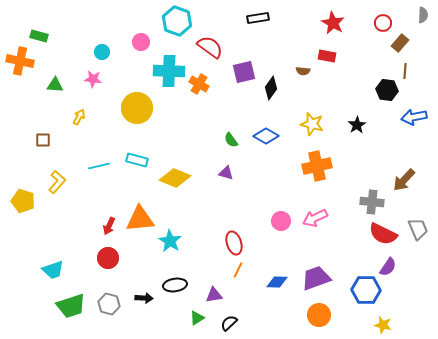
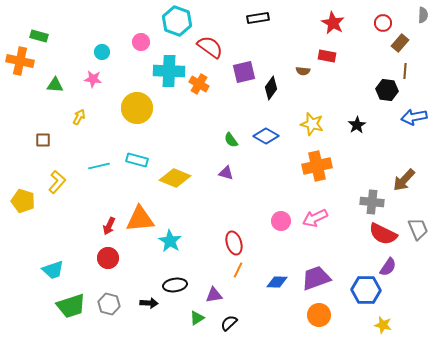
black arrow at (144, 298): moved 5 px right, 5 px down
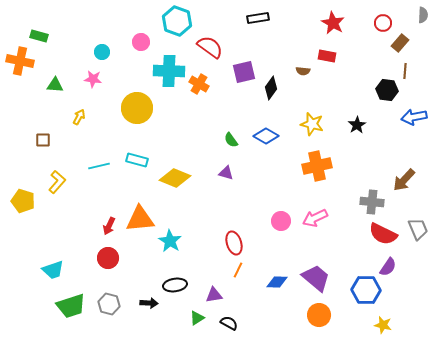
purple trapezoid at (316, 278): rotated 60 degrees clockwise
black semicircle at (229, 323): rotated 72 degrees clockwise
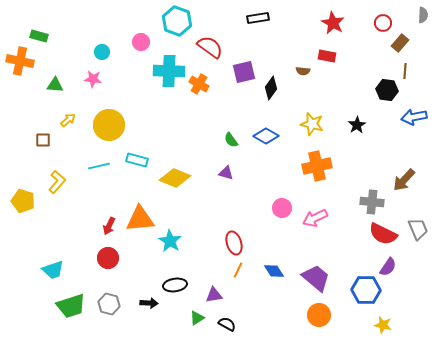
yellow circle at (137, 108): moved 28 px left, 17 px down
yellow arrow at (79, 117): moved 11 px left, 3 px down; rotated 21 degrees clockwise
pink circle at (281, 221): moved 1 px right, 13 px up
blue diamond at (277, 282): moved 3 px left, 11 px up; rotated 55 degrees clockwise
black semicircle at (229, 323): moved 2 px left, 1 px down
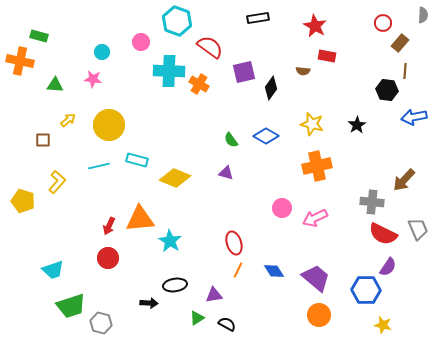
red star at (333, 23): moved 18 px left, 3 px down
gray hexagon at (109, 304): moved 8 px left, 19 px down
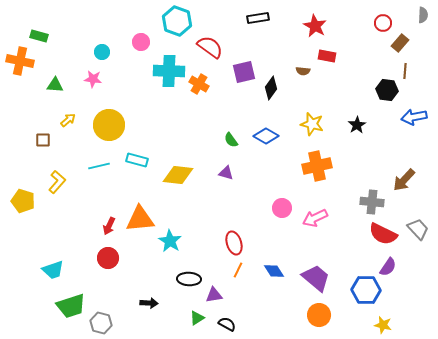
yellow diamond at (175, 178): moved 3 px right, 3 px up; rotated 16 degrees counterclockwise
gray trapezoid at (418, 229): rotated 20 degrees counterclockwise
black ellipse at (175, 285): moved 14 px right, 6 px up; rotated 10 degrees clockwise
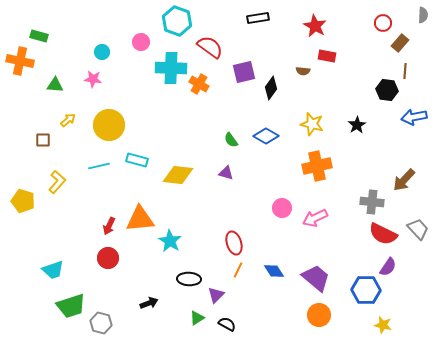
cyan cross at (169, 71): moved 2 px right, 3 px up
purple triangle at (214, 295): moved 2 px right; rotated 36 degrees counterclockwise
black arrow at (149, 303): rotated 24 degrees counterclockwise
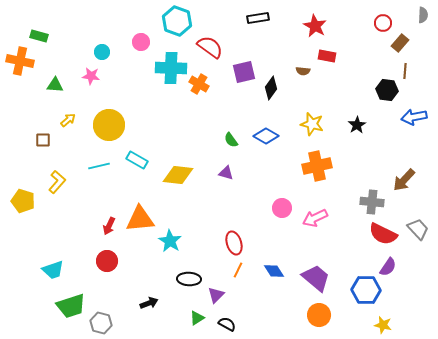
pink star at (93, 79): moved 2 px left, 3 px up
cyan rectangle at (137, 160): rotated 15 degrees clockwise
red circle at (108, 258): moved 1 px left, 3 px down
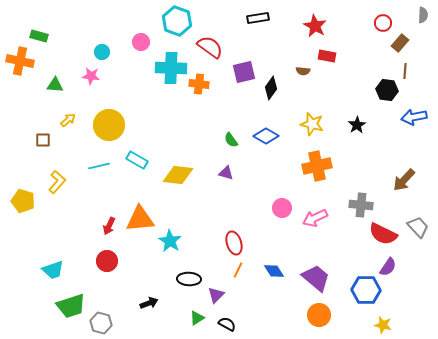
orange cross at (199, 84): rotated 24 degrees counterclockwise
gray cross at (372, 202): moved 11 px left, 3 px down
gray trapezoid at (418, 229): moved 2 px up
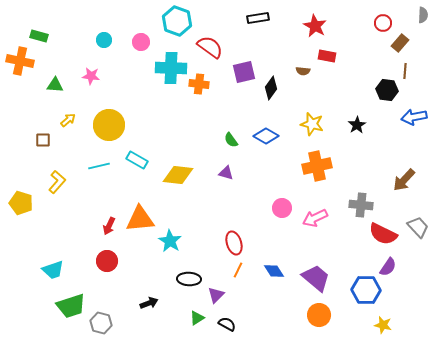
cyan circle at (102, 52): moved 2 px right, 12 px up
yellow pentagon at (23, 201): moved 2 px left, 2 px down
